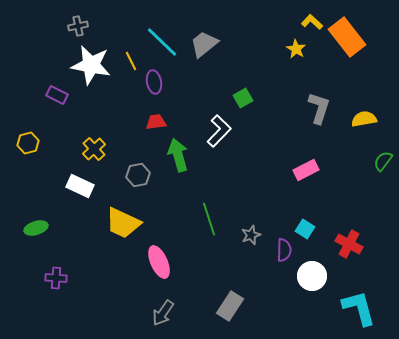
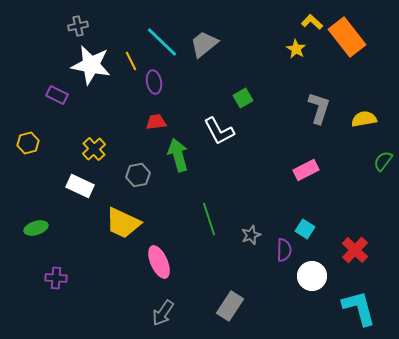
white L-shape: rotated 108 degrees clockwise
red cross: moved 6 px right, 6 px down; rotated 16 degrees clockwise
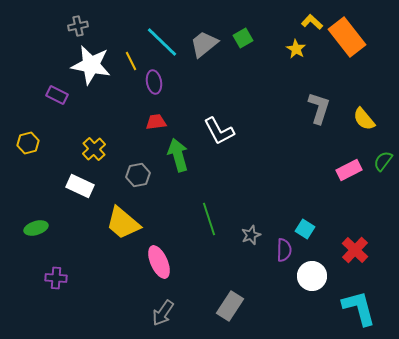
green square: moved 60 px up
yellow semicircle: rotated 120 degrees counterclockwise
pink rectangle: moved 43 px right
yellow trapezoid: rotated 15 degrees clockwise
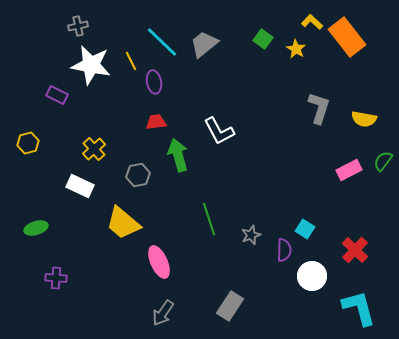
green square: moved 20 px right, 1 px down; rotated 24 degrees counterclockwise
yellow semicircle: rotated 40 degrees counterclockwise
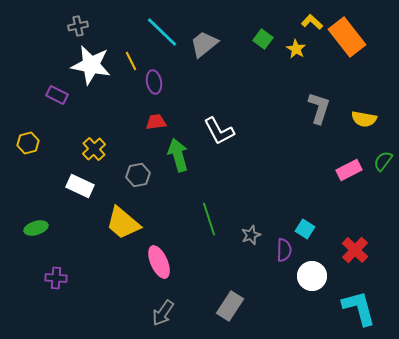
cyan line: moved 10 px up
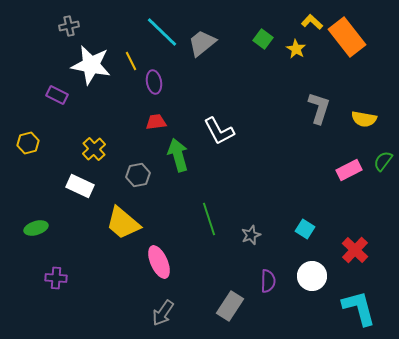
gray cross: moved 9 px left
gray trapezoid: moved 2 px left, 1 px up
purple semicircle: moved 16 px left, 31 px down
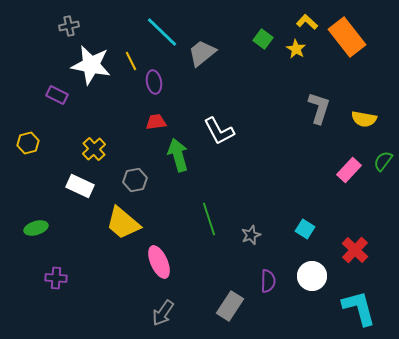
yellow L-shape: moved 5 px left
gray trapezoid: moved 10 px down
pink rectangle: rotated 20 degrees counterclockwise
gray hexagon: moved 3 px left, 5 px down
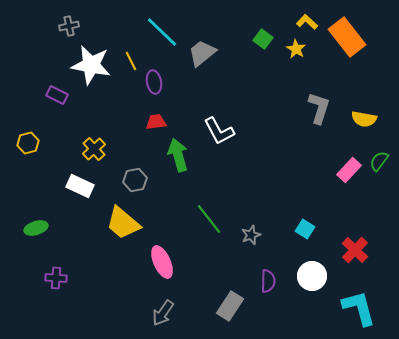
green semicircle: moved 4 px left
green line: rotated 20 degrees counterclockwise
pink ellipse: moved 3 px right
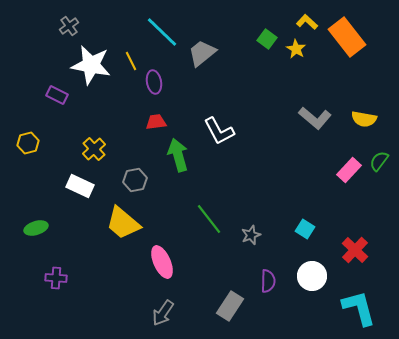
gray cross: rotated 24 degrees counterclockwise
green square: moved 4 px right
gray L-shape: moved 4 px left, 10 px down; rotated 112 degrees clockwise
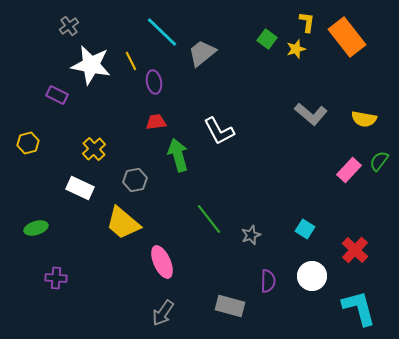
yellow L-shape: rotated 55 degrees clockwise
yellow star: rotated 24 degrees clockwise
gray L-shape: moved 4 px left, 4 px up
white rectangle: moved 2 px down
gray rectangle: rotated 72 degrees clockwise
